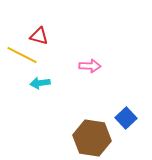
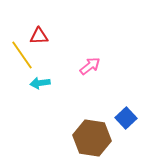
red triangle: rotated 18 degrees counterclockwise
yellow line: rotated 28 degrees clockwise
pink arrow: rotated 40 degrees counterclockwise
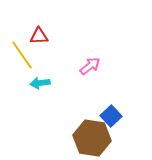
blue square: moved 15 px left, 2 px up
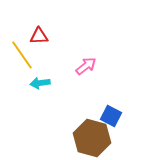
pink arrow: moved 4 px left
blue square: rotated 20 degrees counterclockwise
brown hexagon: rotated 6 degrees clockwise
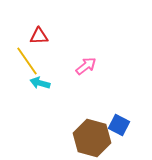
yellow line: moved 5 px right, 6 px down
cyan arrow: rotated 24 degrees clockwise
blue square: moved 8 px right, 9 px down
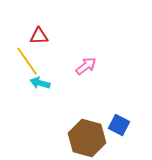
brown hexagon: moved 5 px left
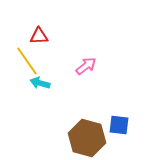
blue square: rotated 20 degrees counterclockwise
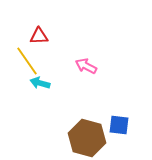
pink arrow: rotated 115 degrees counterclockwise
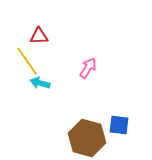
pink arrow: moved 2 px right, 2 px down; rotated 95 degrees clockwise
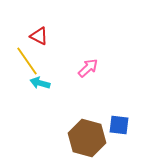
red triangle: rotated 30 degrees clockwise
pink arrow: rotated 15 degrees clockwise
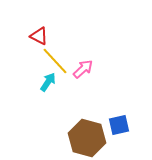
yellow line: moved 28 px right; rotated 8 degrees counterclockwise
pink arrow: moved 5 px left, 1 px down
cyan arrow: moved 8 px right, 1 px up; rotated 108 degrees clockwise
blue square: rotated 20 degrees counterclockwise
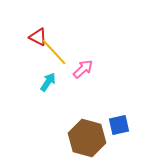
red triangle: moved 1 px left, 1 px down
yellow line: moved 1 px left, 9 px up
